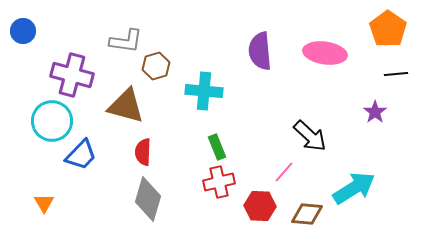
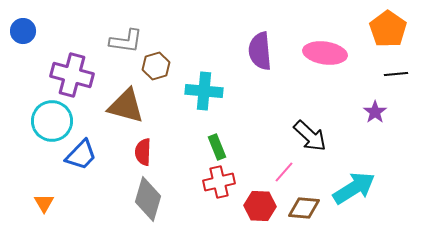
brown diamond: moved 3 px left, 6 px up
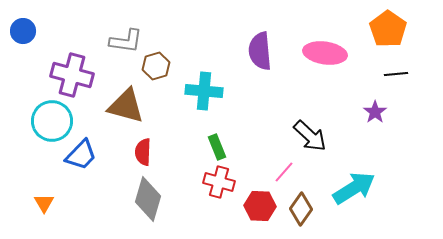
red cross: rotated 28 degrees clockwise
brown diamond: moved 3 px left, 1 px down; rotated 60 degrees counterclockwise
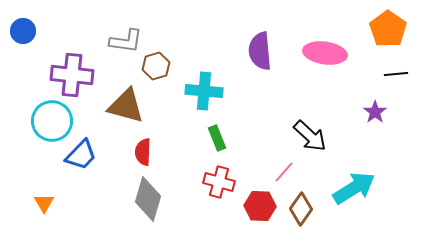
purple cross: rotated 9 degrees counterclockwise
green rectangle: moved 9 px up
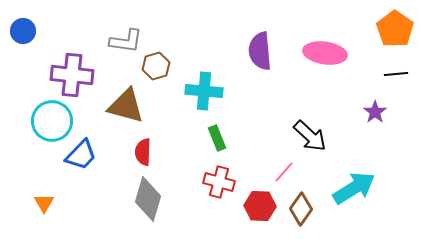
orange pentagon: moved 7 px right
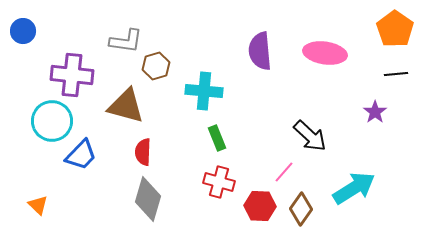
orange triangle: moved 6 px left, 2 px down; rotated 15 degrees counterclockwise
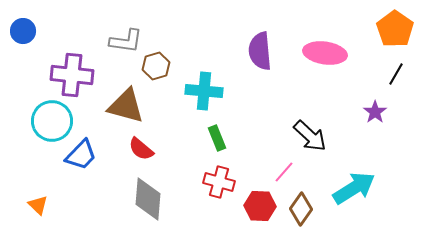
black line: rotated 55 degrees counterclockwise
red semicircle: moved 2 px left, 3 px up; rotated 52 degrees counterclockwise
gray diamond: rotated 12 degrees counterclockwise
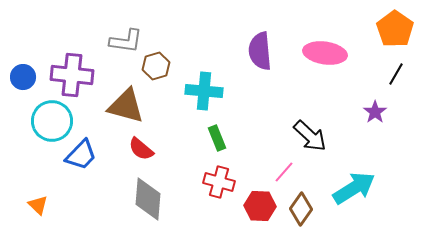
blue circle: moved 46 px down
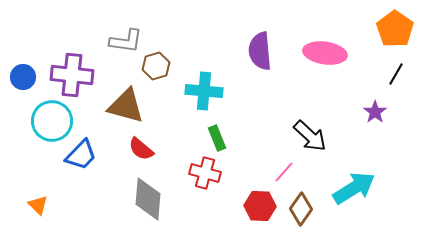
red cross: moved 14 px left, 9 px up
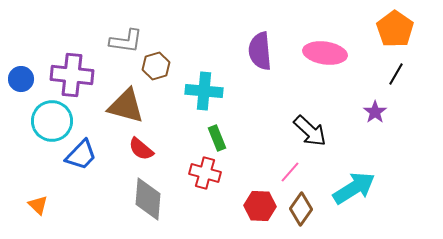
blue circle: moved 2 px left, 2 px down
black arrow: moved 5 px up
pink line: moved 6 px right
